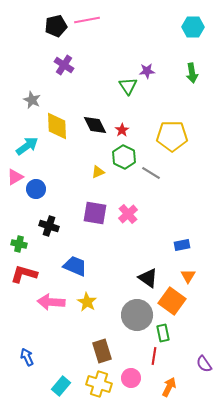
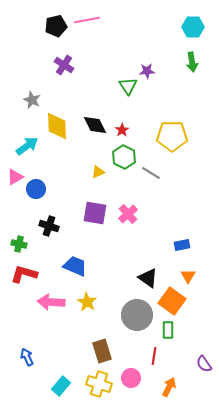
green arrow: moved 11 px up
green rectangle: moved 5 px right, 3 px up; rotated 12 degrees clockwise
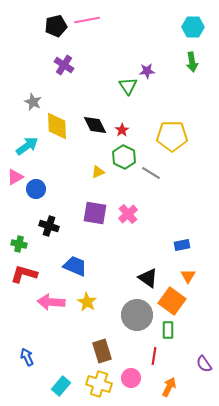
gray star: moved 1 px right, 2 px down
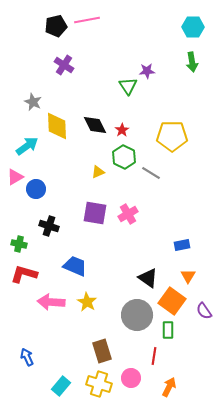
pink cross: rotated 12 degrees clockwise
purple semicircle: moved 53 px up
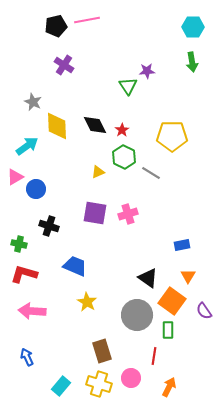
pink cross: rotated 12 degrees clockwise
pink arrow: moved 19 px left, 9 px down
